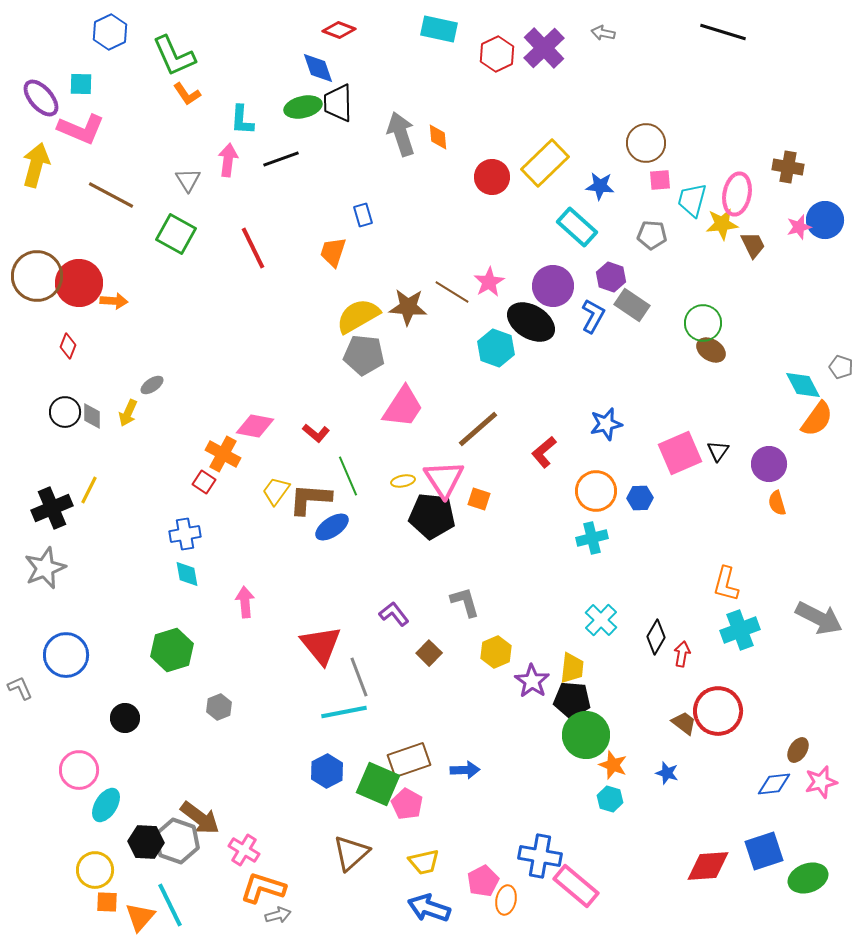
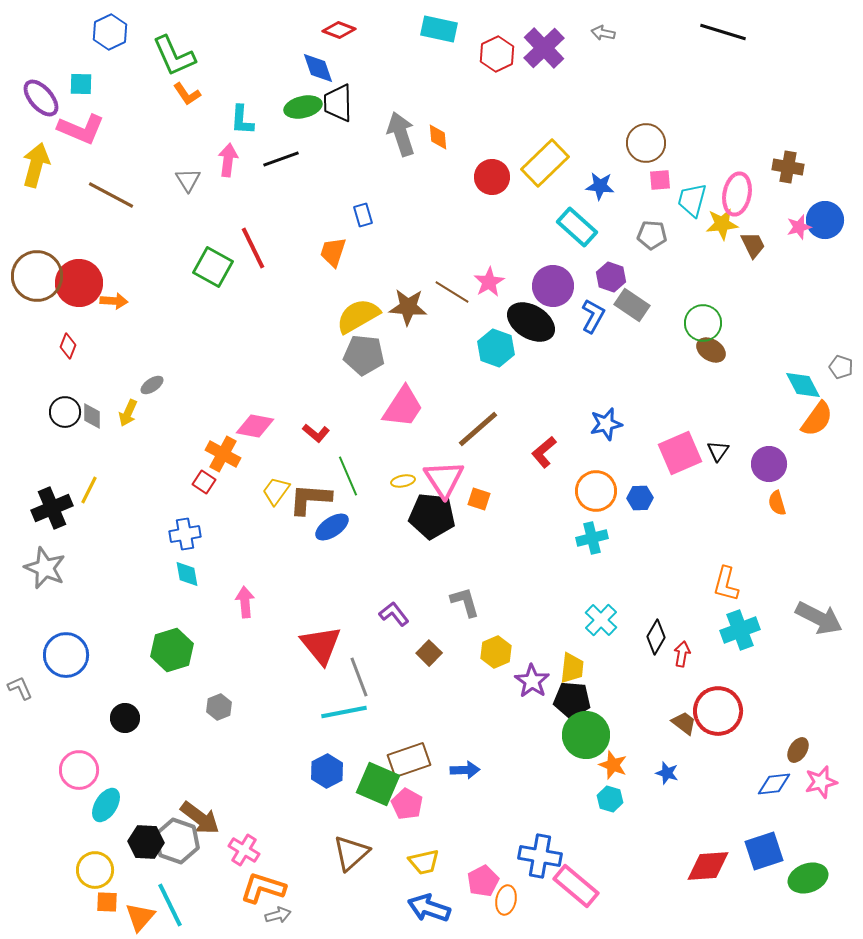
green square at (176, 234): moved 37 px right, 33 px down
gray star at (45, 568): rotated 27 degrees counterclockwise
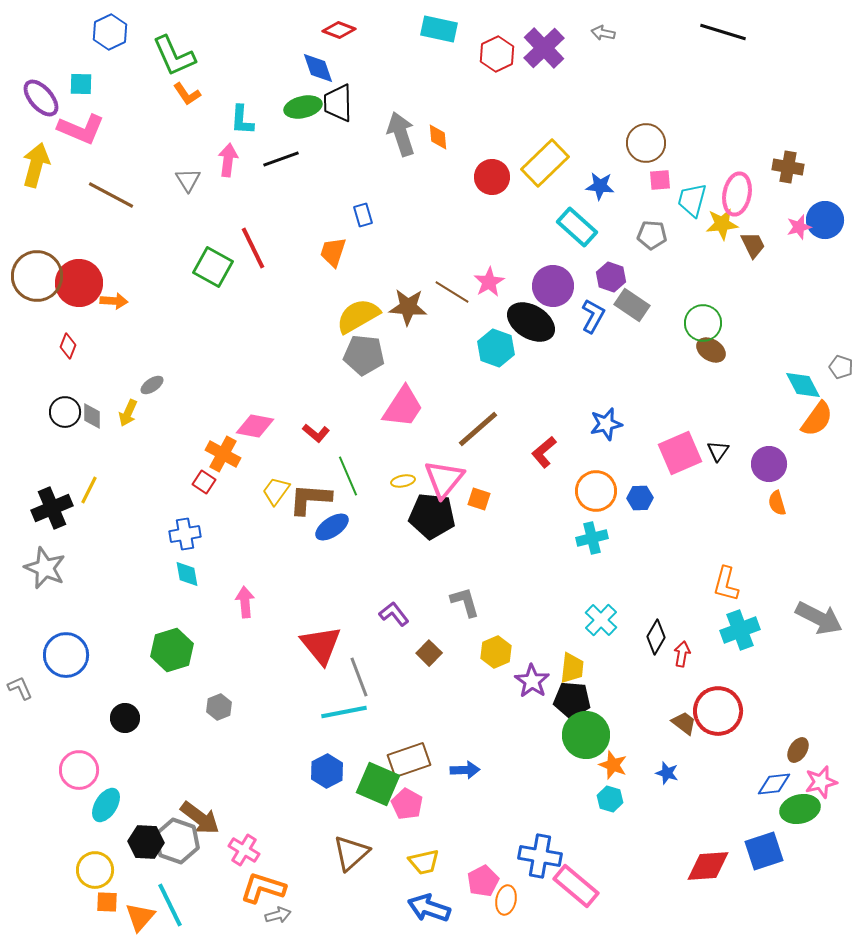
pink triangle at (444, 479): rotated 12 degrees clockwise
green ellipse at (808, 878): moved 8 px left, 69 px up; rotated 6 degrees clockwise
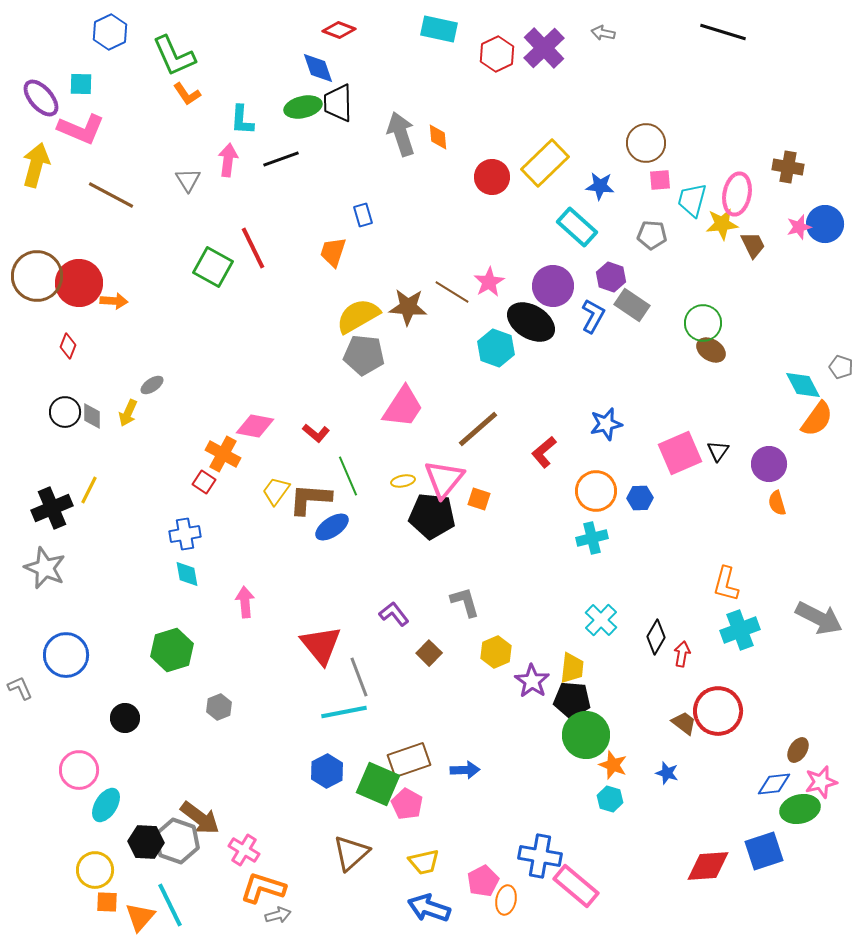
blue circle at (825, 220): moved 4 px down
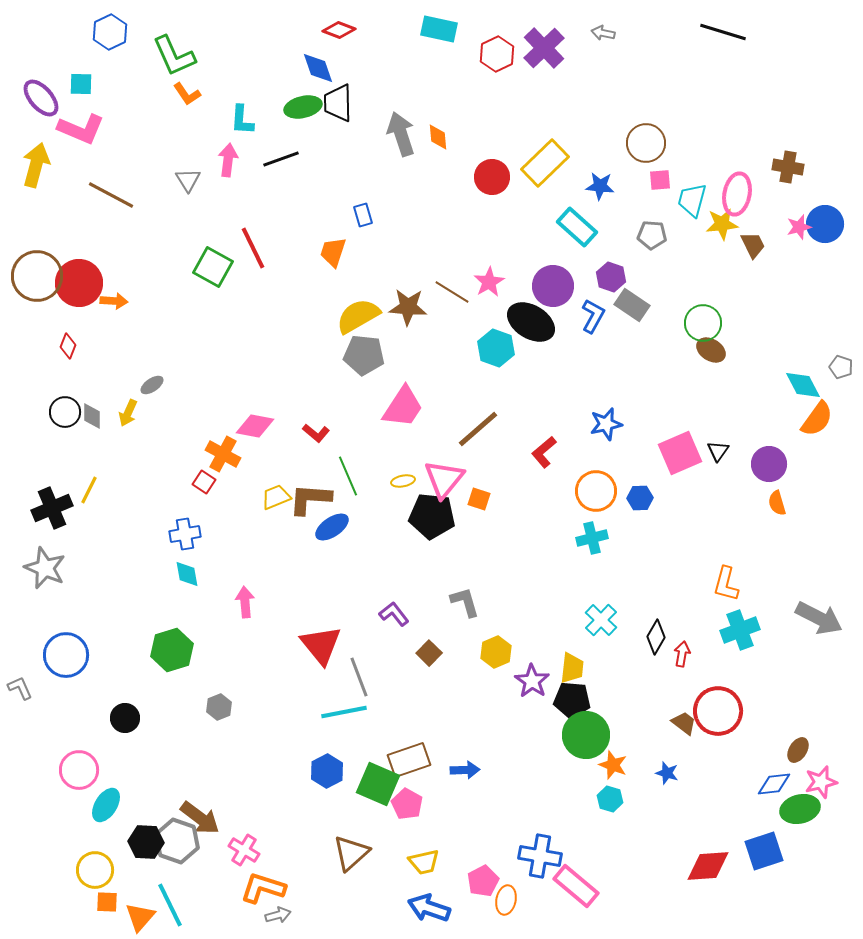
yellow trapezoid at (276, 491): moved 6 px down; rotated 32 degrees clockwise
